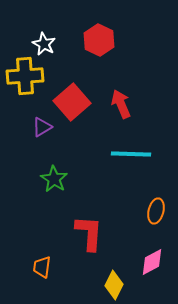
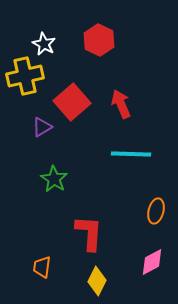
yellow cross: rotated 9 degrees counterclockwise
yellow diamond: moved 17 px left, 4 px up
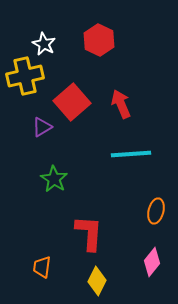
cyan line: rotated 6 degrees counterclockwise
pink diamond: rotated 24 degrees counterclockwise
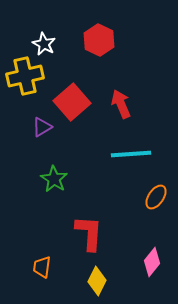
orange ellipse: moved 14 px up; rotated 20 degrees clockwise
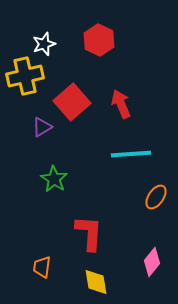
white star: rotated 25 degrees clockwise
yellow diamond: moved 1 px left, 1 px down; rotated 36 degrees counterclockwise
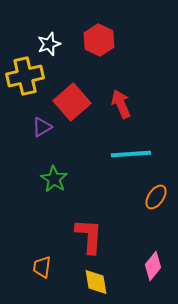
white star: moved 5 px right
red L-shape: moved 3 px down
pink diamond: moved 1 px right, 4 px down
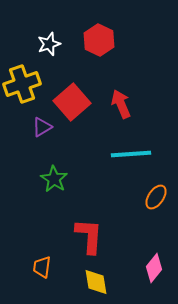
yellow cross: moved 3 px left, 8 px down; rotated 6 degrees counterclockwise
pink diamond: moved 1 px right, 2 px down
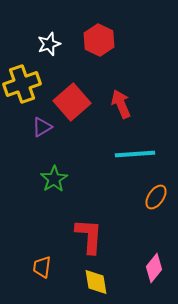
cyan line: moved 4 px right
green star: rotated 8 degrees clockwise
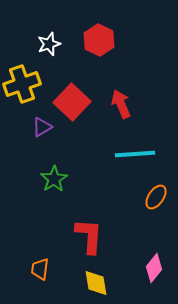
red square: rotated 6 degrees counterclockwise
orange trapezoid: moved 2 px left, 2 px down
yellow diamond: moved 1 px down
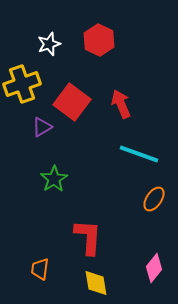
red square: rotated 6 degrees counterclockwise
cyan line: moved 4 px right; rotated 24 degrees clockwise
orange ellipse: moved 2 px left, 2 px down
red L-shape: moved 1 px left, 1 px down
